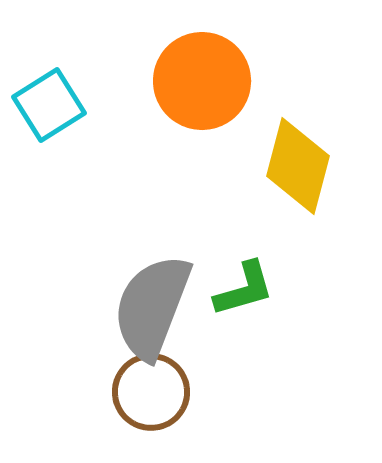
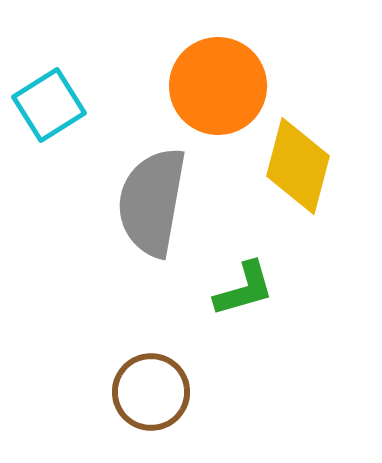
orange circle: moved 16 px right, 5 px down
gray semicircle: moved 105 px up; rotated 11 degrees counterclockwise
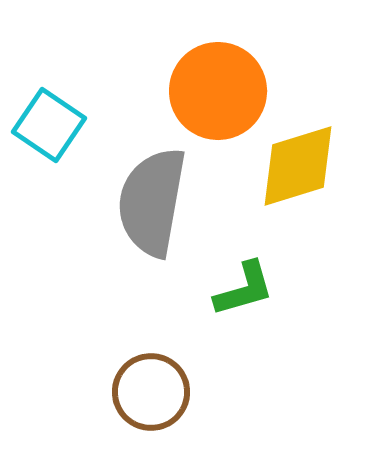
orange circle: moved 5 px down
cyan square: moved 20 px down; rotated 24 degrees counterclockwise
yellow diamond: rotated 58 degrees clockwise
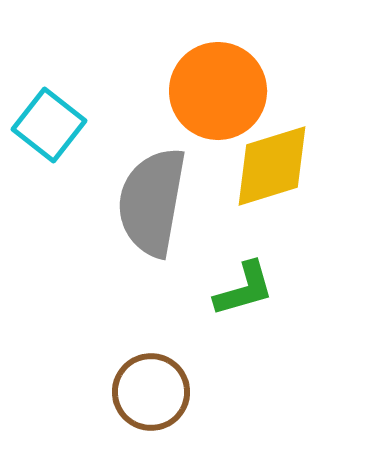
cyan square: rotated 4 degrees clockwise
yellow diamond: moved 26 px left
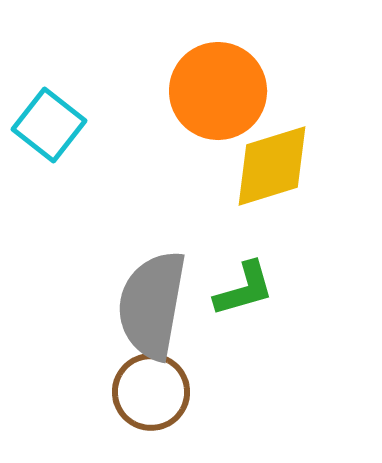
gray semicircle: moved 103 px down
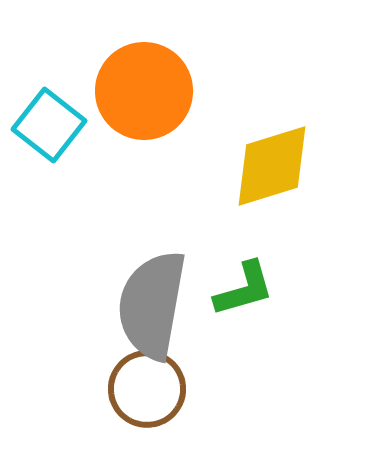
orange circle: moved 74 px left
brown circle: moved 4 px left, 3 px up
